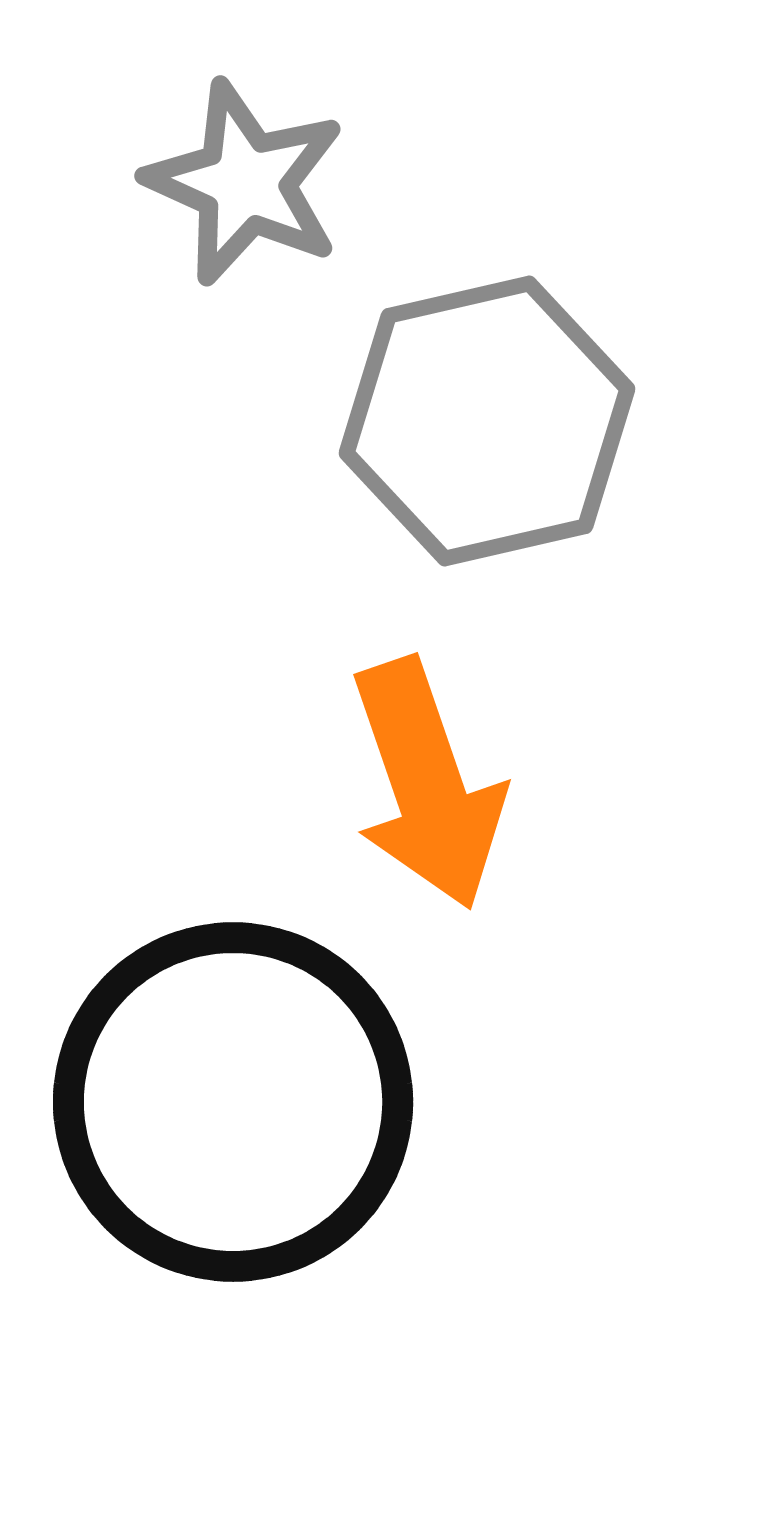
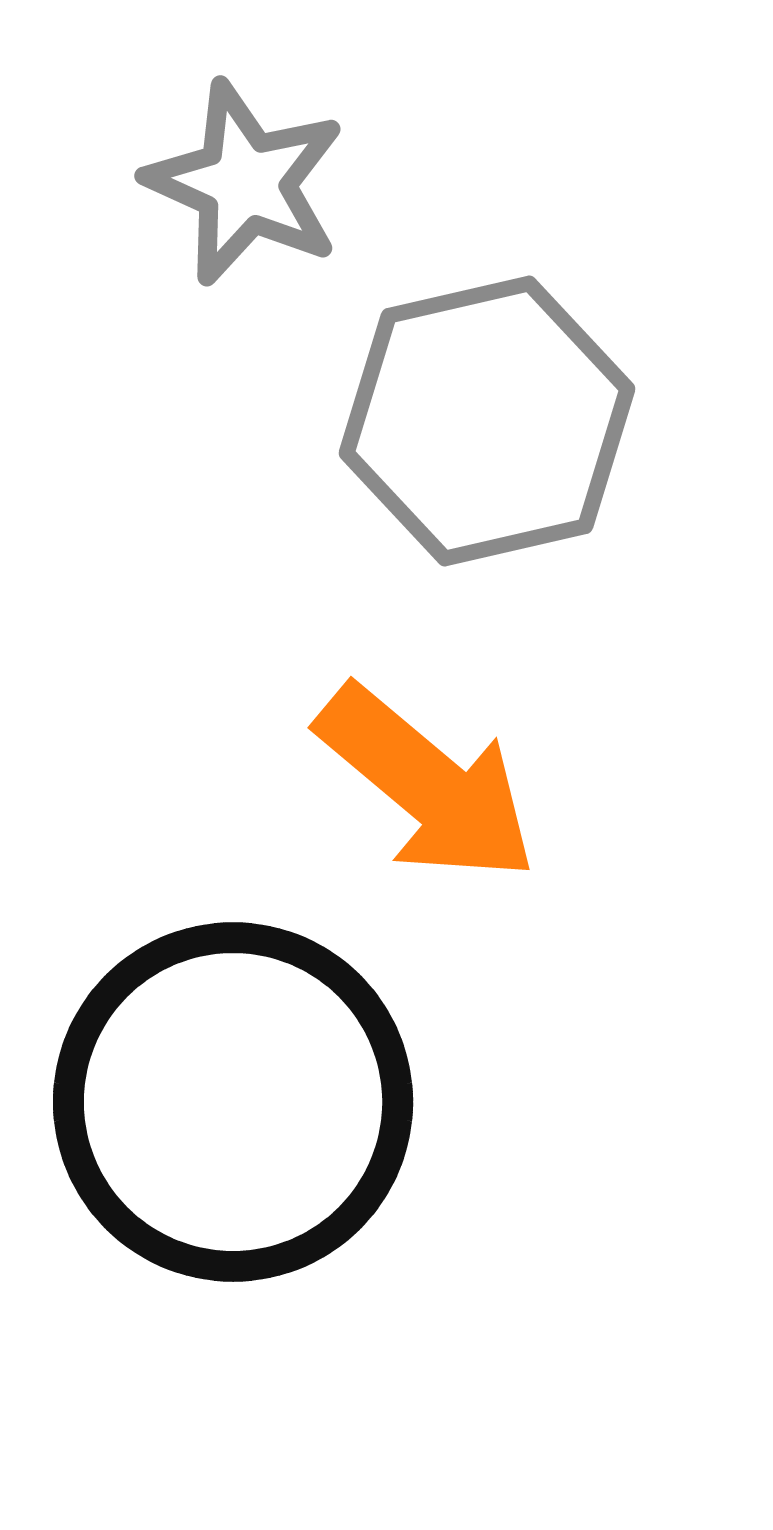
orange arrow: rotated 31 degrees counterclockwise
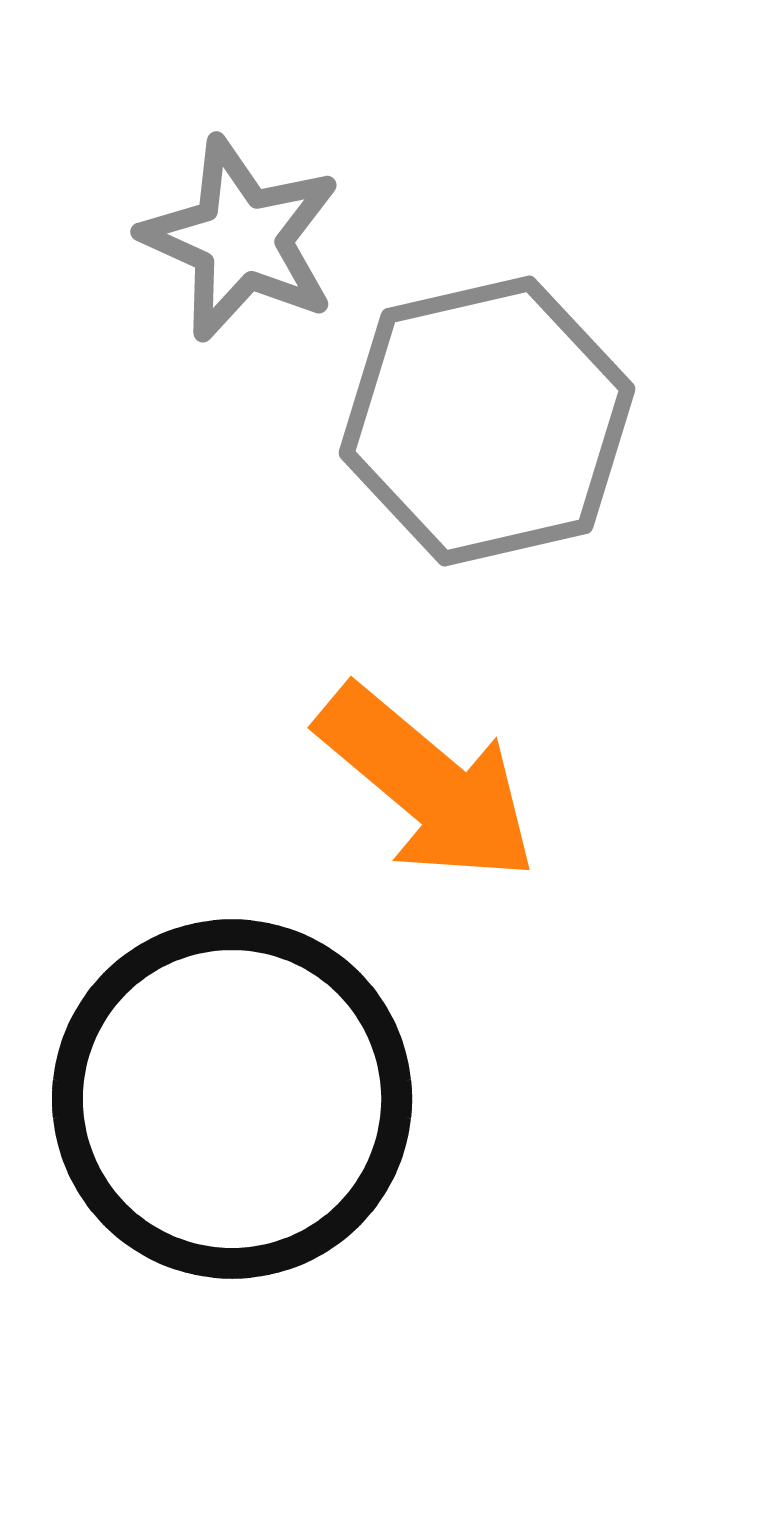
gray star: moved 4 px left, 56 px down
black circle: moved 1 px left, 3 px up
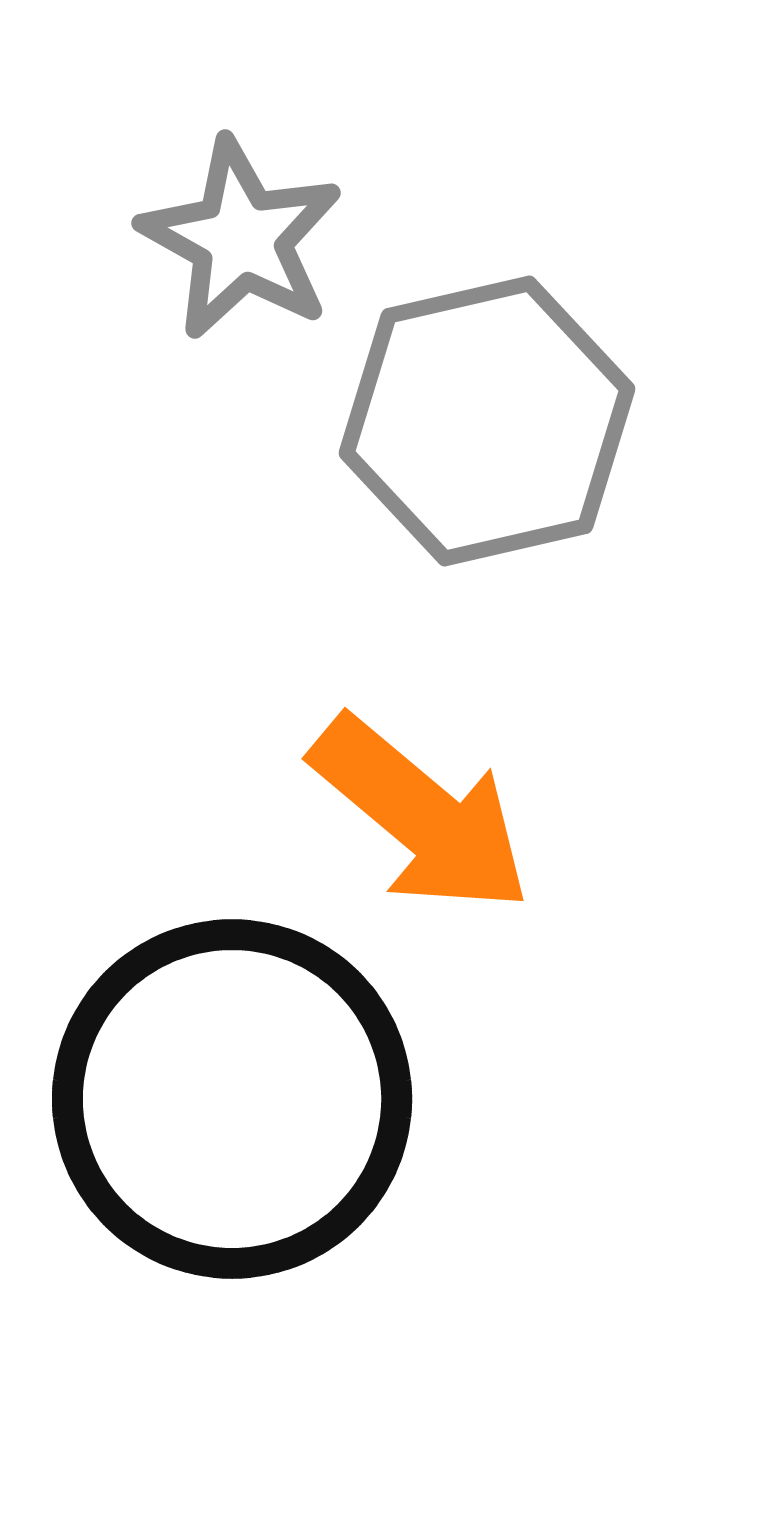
gray star: rotated 5 degrees clockwise
orange arrow: moved 6 px left, 31 px down
